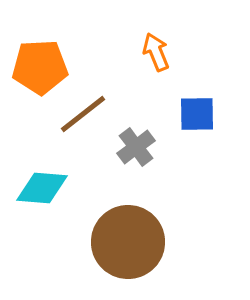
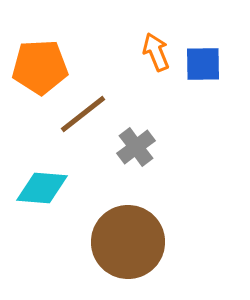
blue square: moved 6 px right, 50 px up
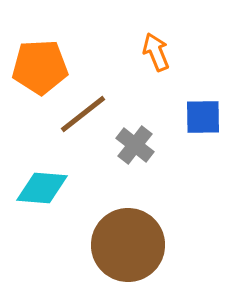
blue square: moved 53 px down
gray cross: moved 1 px left, 2 px up; rotated 15 degrees counterclockwise
brown circle: moved 3 px down
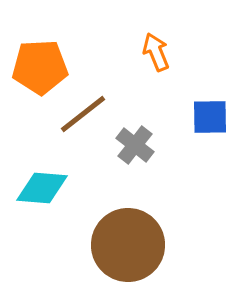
blue square: moved 7 px right
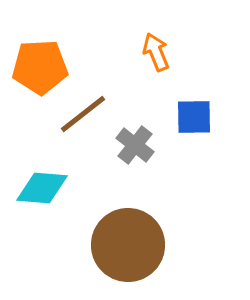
blue square: moved 16 px left
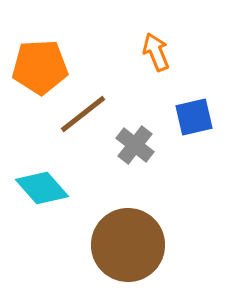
blue square: rotated 12 degrees counterclockwise
cyan diamond: rotated 44 degrees clockwise
